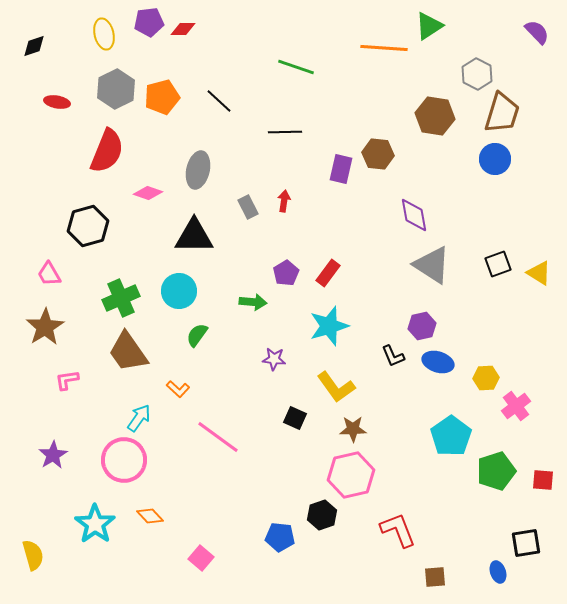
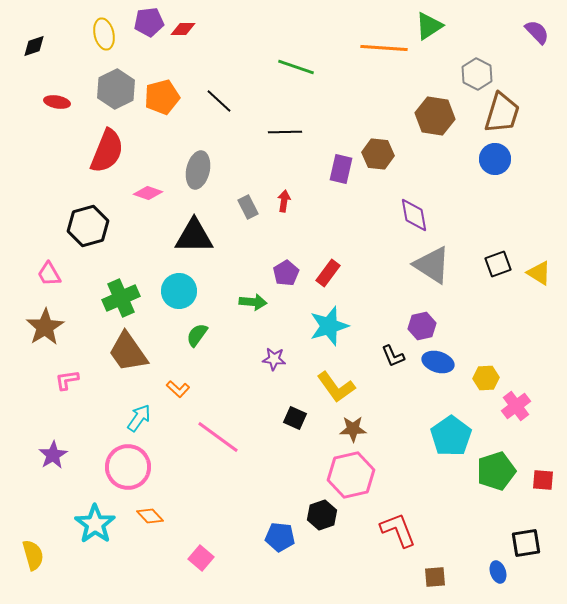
pink circle at (124, 460): moved 4 px right, 7 px down
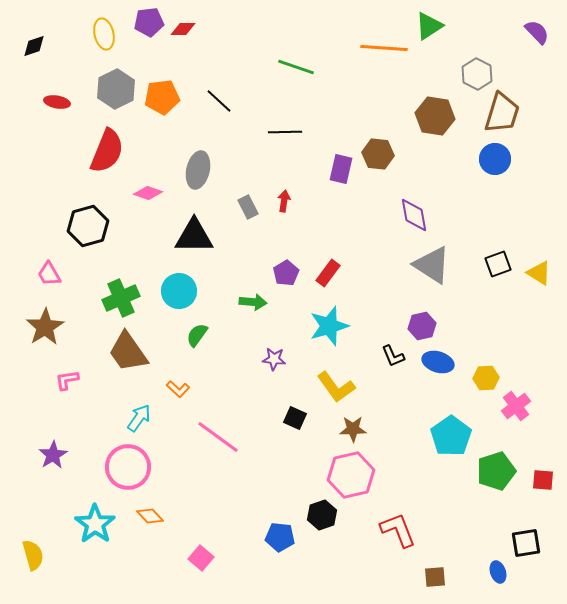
orange pentagon at (162, 97): rotated 8 degrees clockwise
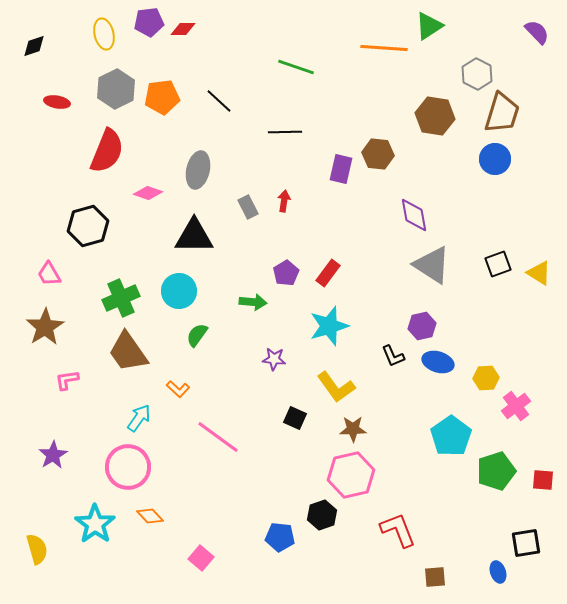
yellow semicircle at (33, 555): moved 4 px right, 6 px up
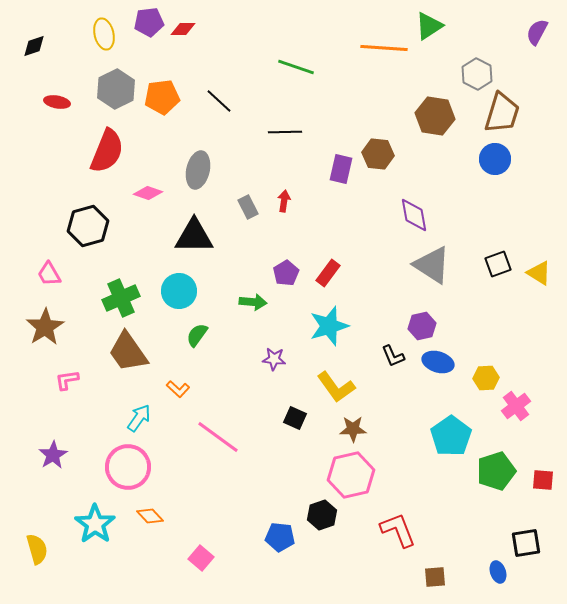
purple semicircle at (537, 32): rotated 108 degrees counterclockwise
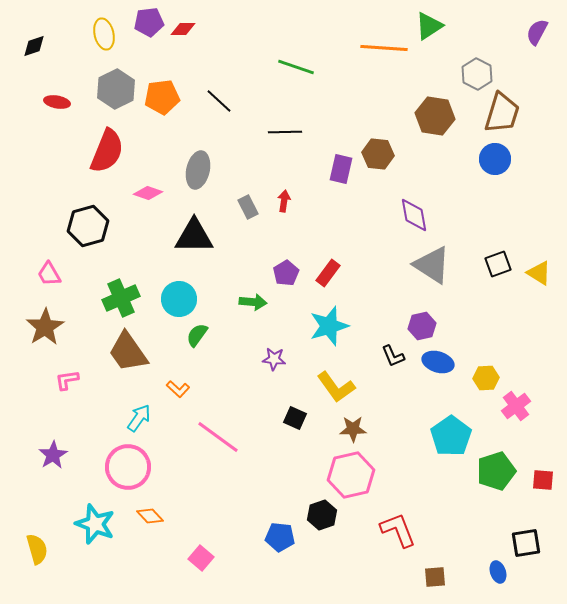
cyan circle at (179, 291): moved 8 px down
cyan star at (95, 524): rotated 15 degrees counterclockwise
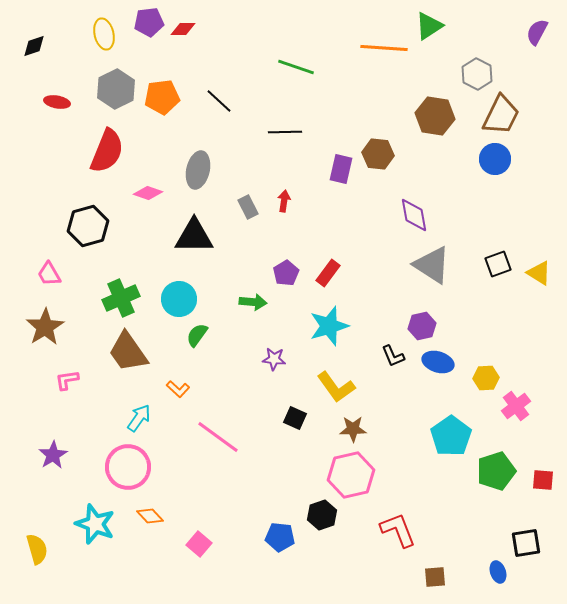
brown trapezoid at (502, 113): moved 1 px left, 2 px down; rotated 9 degrees clockwise
pink square at (201, 558): moved 2 px left, 14 px up
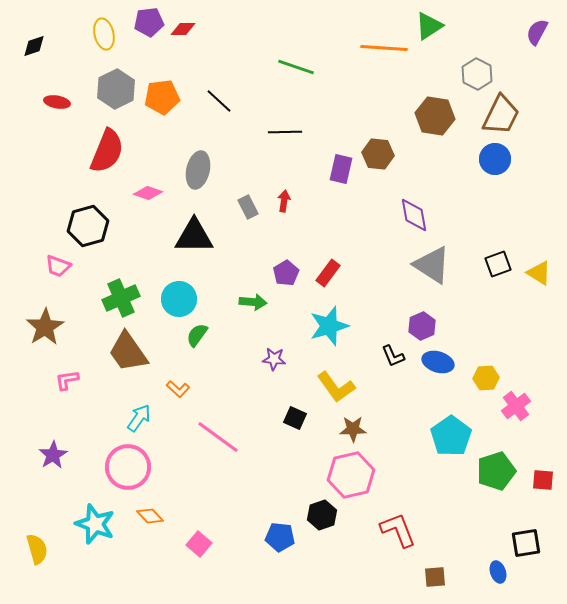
pink trapezoid at (49, 274): moved 9 px right, 8 px up; rotated 40 degrees counterclockwise
purple hexagon at (422, 326): rotated 12 degrees counterclockwise
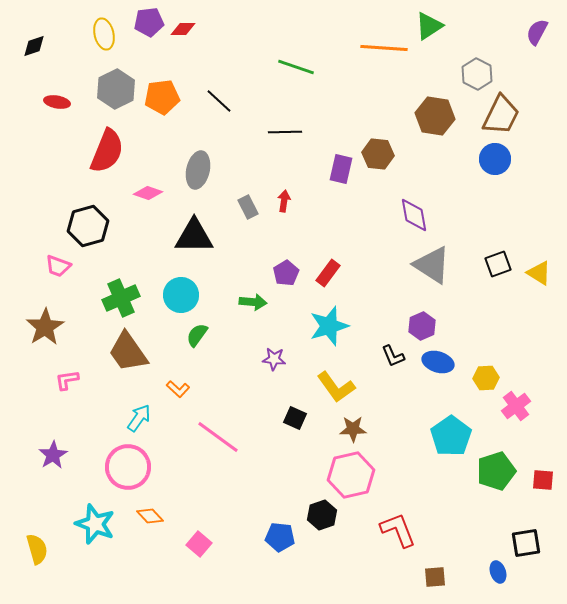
cyan circle at (179, 299): moved 2 px right, 4 px up
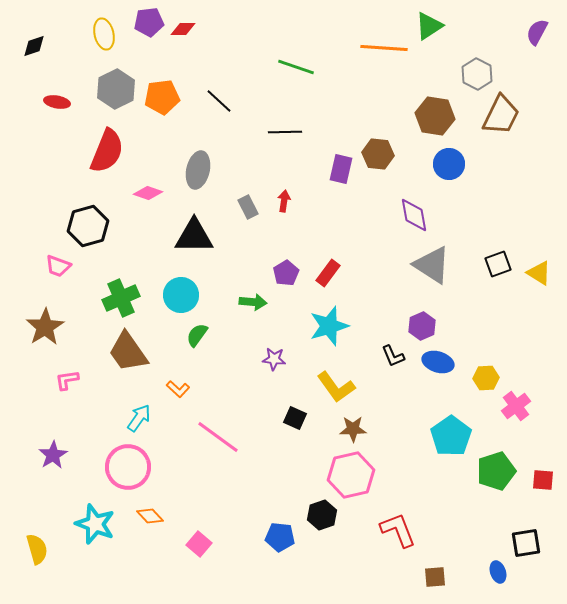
blue circle at (495, 159): moved 46 px left, 5 px down
